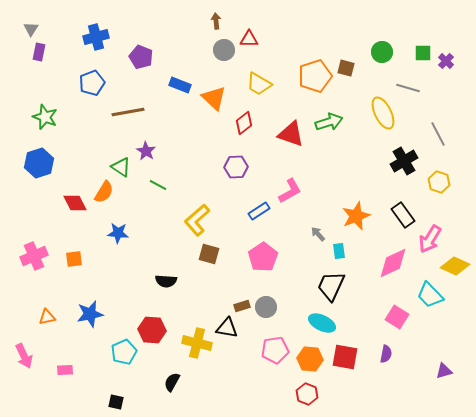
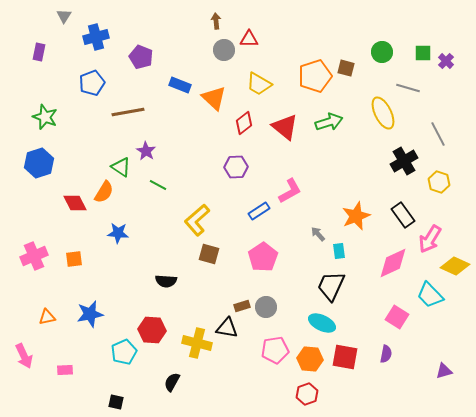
gray triangle at (31, 29): moved 33 px right, 13 px up
red triangle at (291, 134): moved 6 px left, 7 px up; rotated 20 degrees clockwise
red hexagon at (307, 394): rotated 20 degrees clockwise
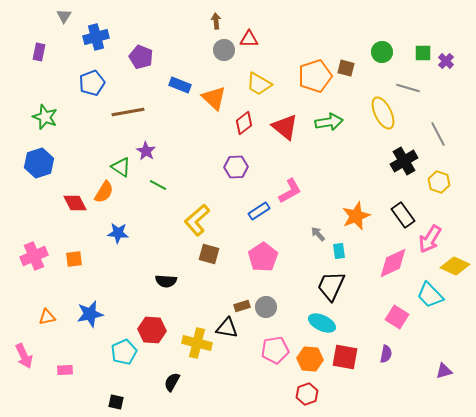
green arrow at (329, 122): rotated 8 degrees clockwise
